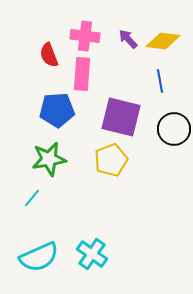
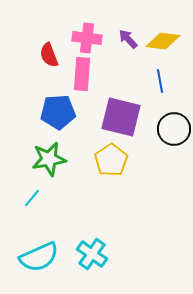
pink cross: moved 2 px right, 2 px down
blue pentagon: moved 1 px right, 2 px down
yellow pentagon: rotated 12 degrees counterclockwise
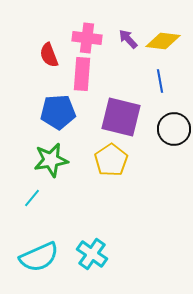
green star: moved 2 px right, 1 px down
